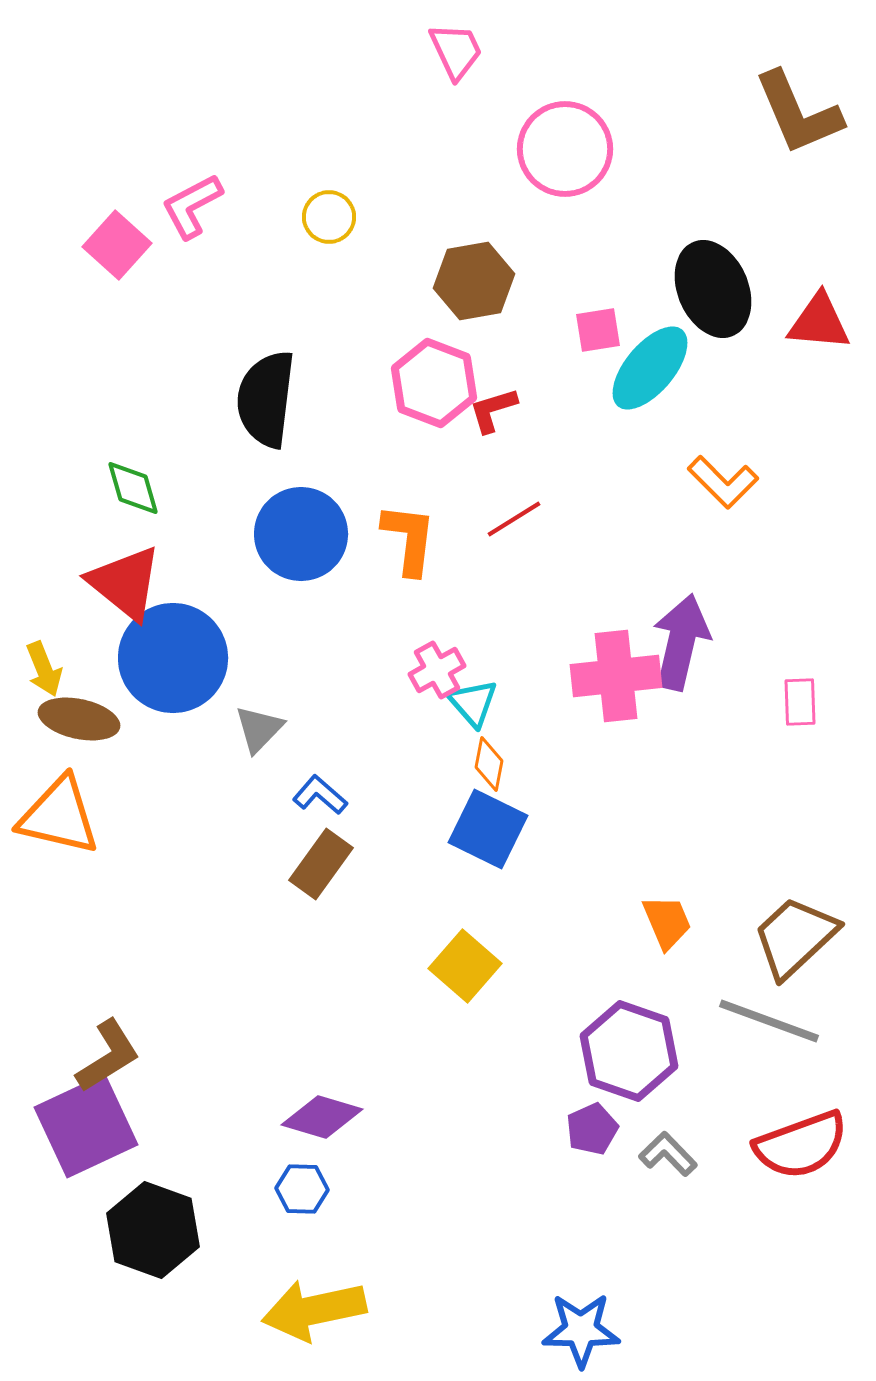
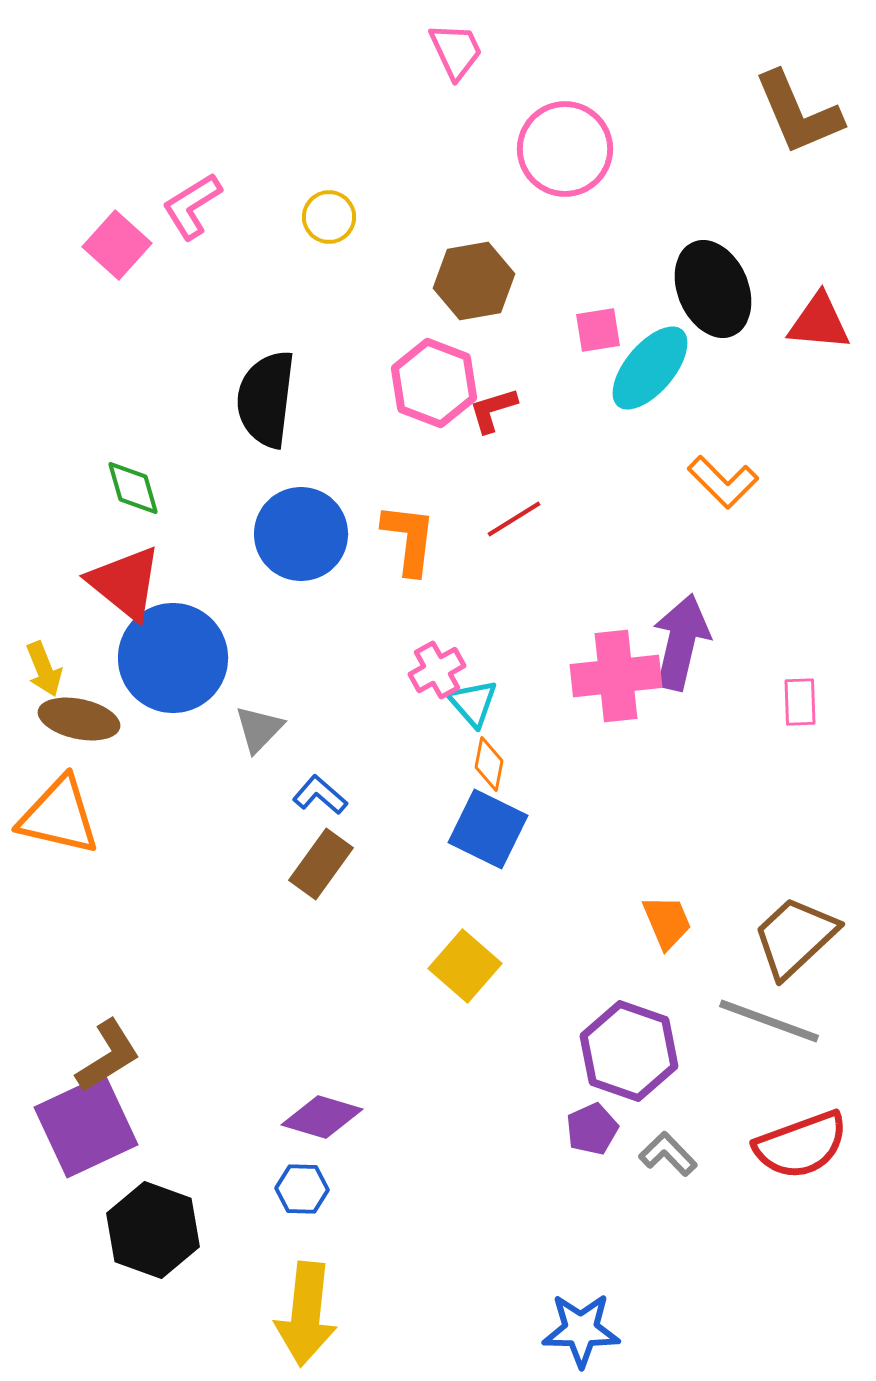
pink L-shape at (192, 206): rotated 4 degrees counterclockwise
yellow arrow at (314, 1310): moved 8 px left, 4 px down; rotated 72 degrees counterclockwise
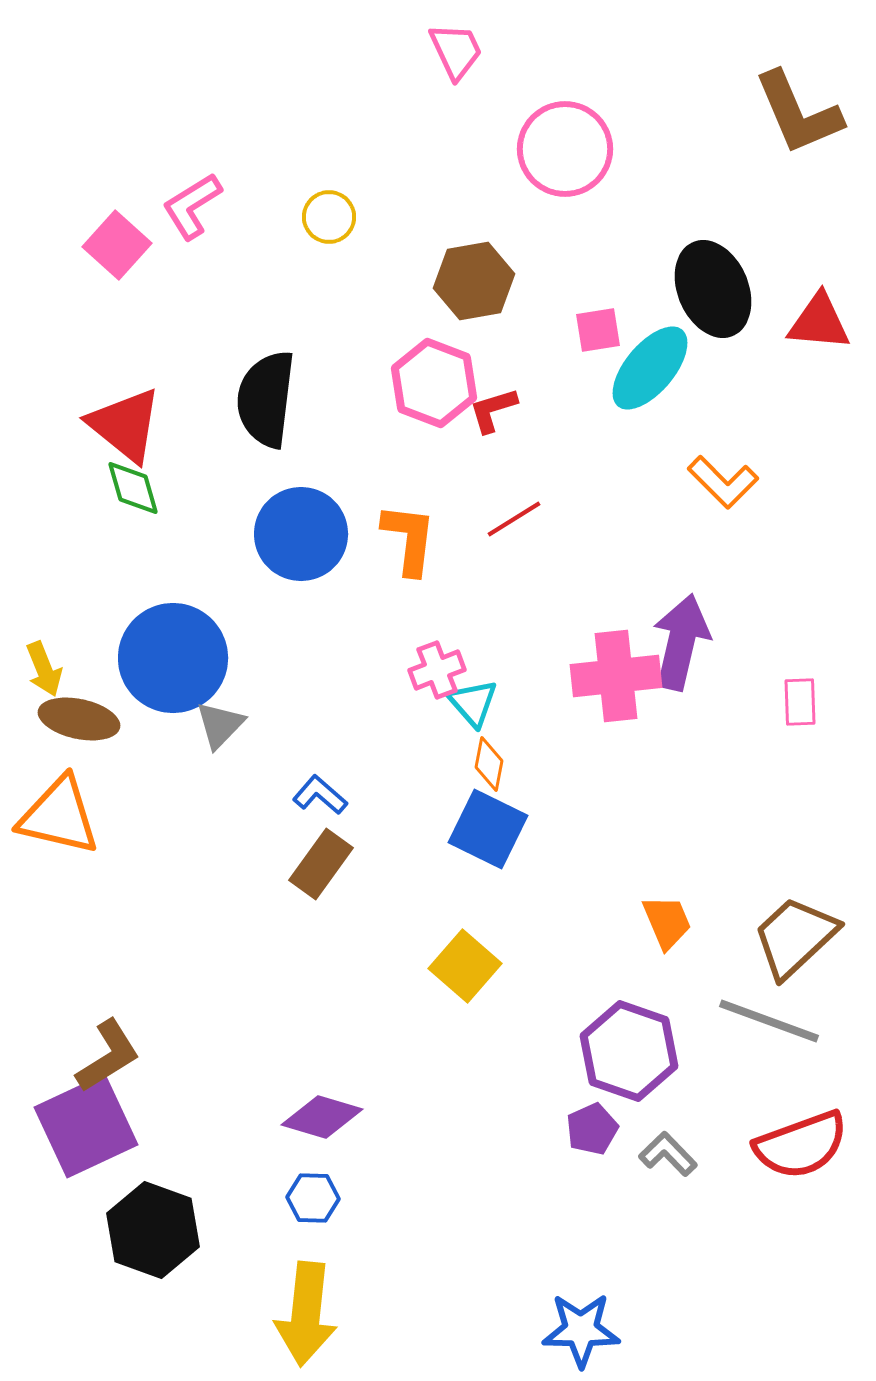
red triangle at (125, 583): moved 158 px up
pink cross at (437, 670): rotated 8 degrees clockwise
gray triangle at (259, 729): moved 39 px left, 4 px up
blue hexagon at (302, 1189): moved 11 px right, 9 px down
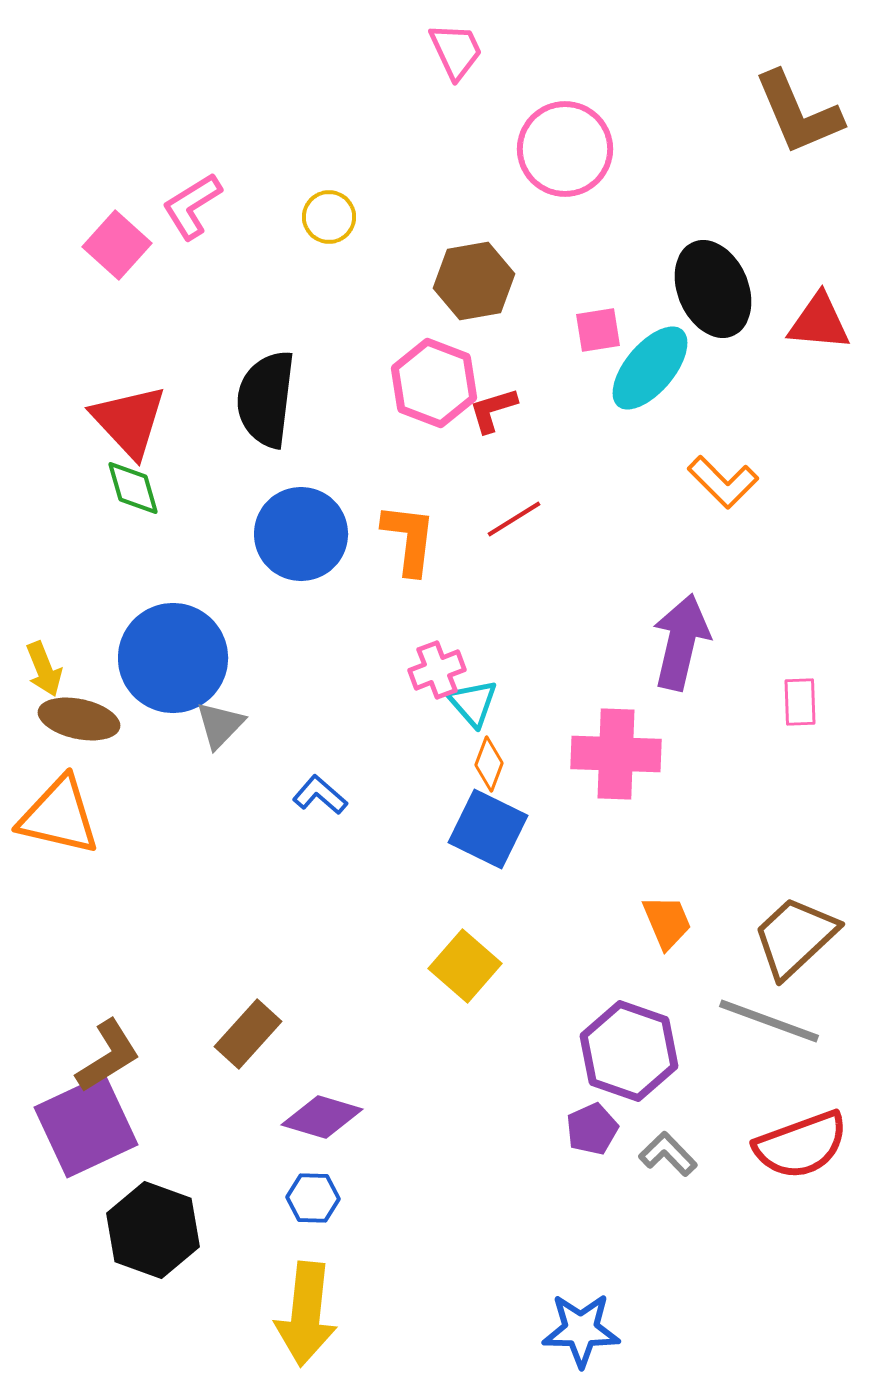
red triangle at (125, 425): moved 4 px right, 4 px up; rotated 8 degrees clockwise
pink cross at (616, 676): moved 78 px down; rotated 8 degrees clockwise
orange diamond at (489, 764): rotated 10 degrees clockwise
brown rectangle at (321, 864): moved 73 px left, 170 px down; rotated 6 degrees clockwise
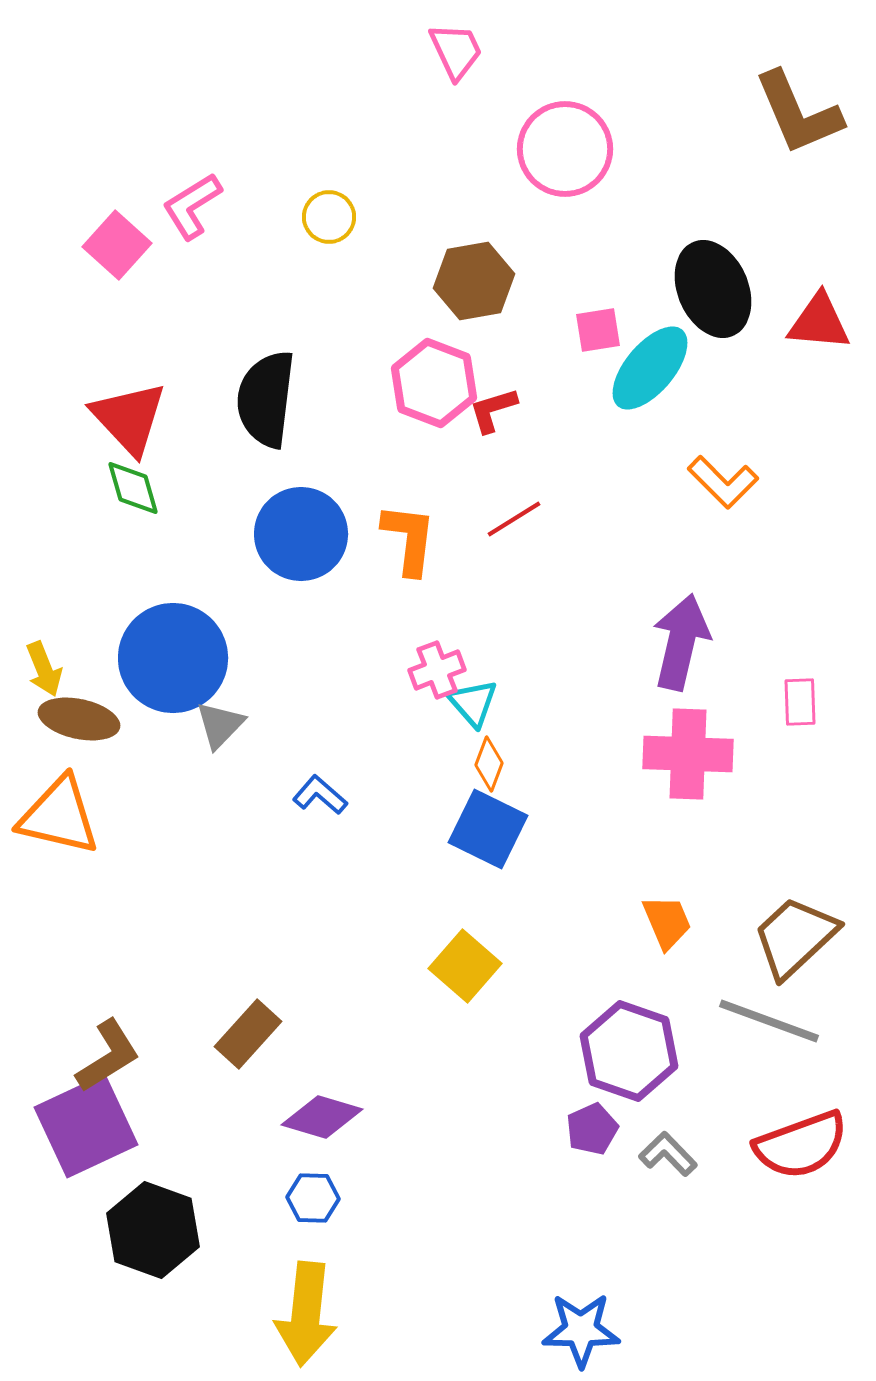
red triangle at (129, 421): moved 3 px up
pink cross at (616, 754): moved 72 px right
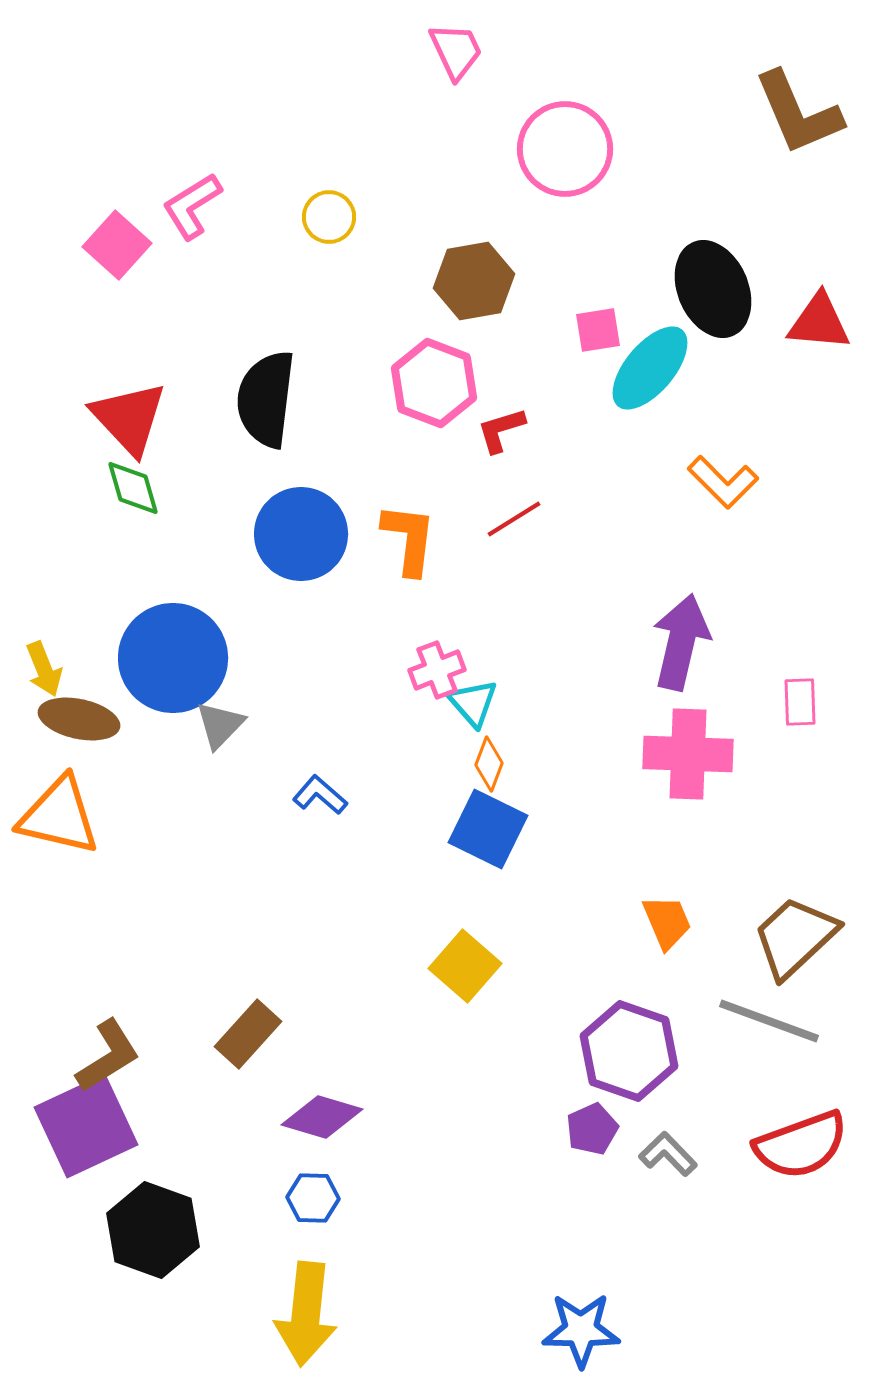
red L-shape at (493, 410): moved 8 px right, 20 px down
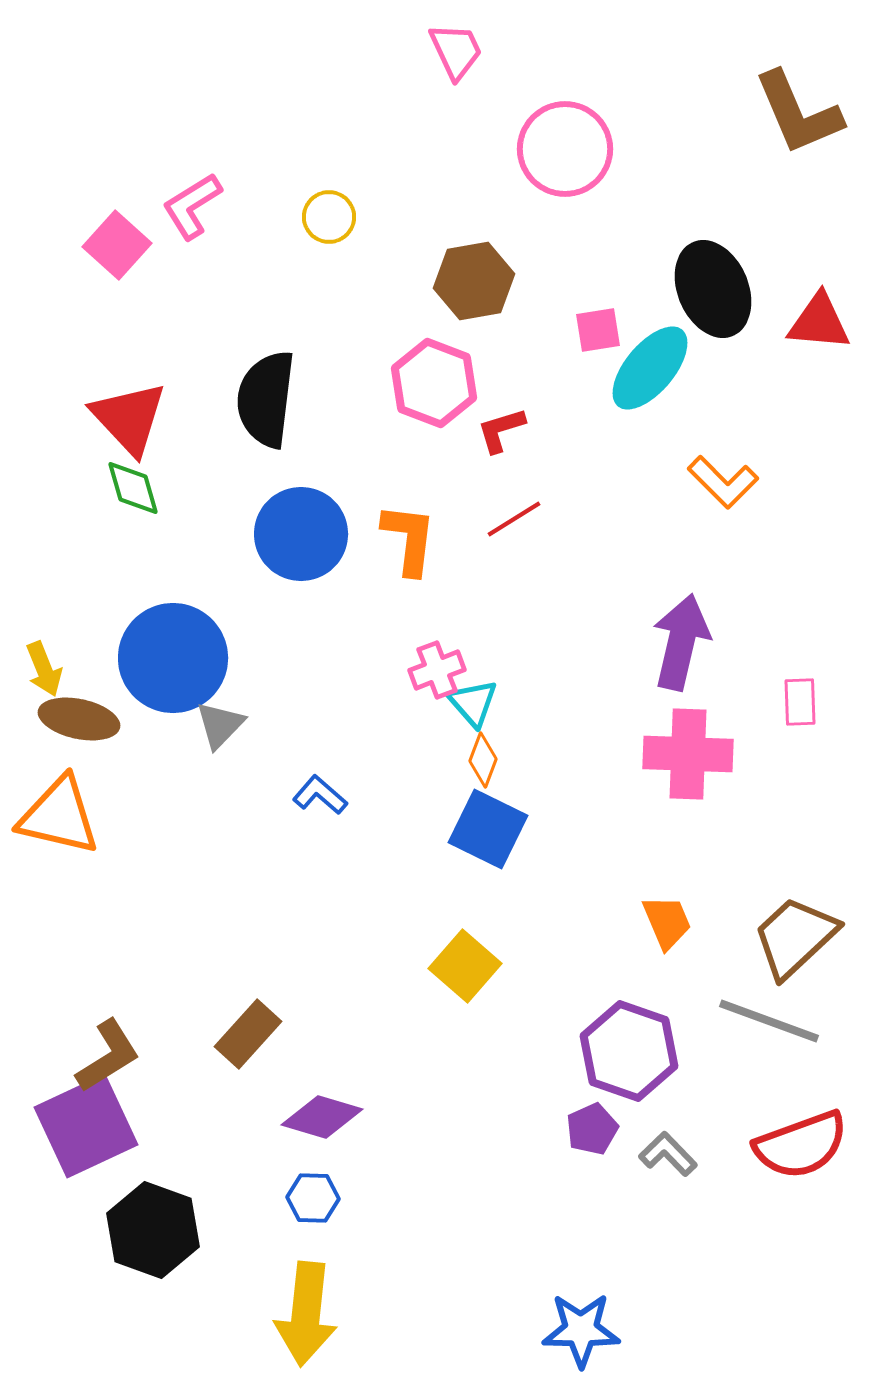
orange diamond at (489, 764): moved 6 px left, 4 px up
